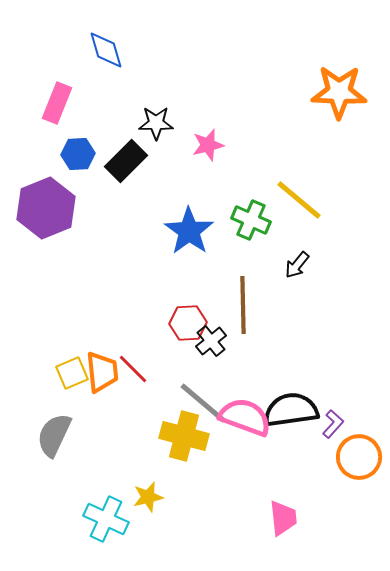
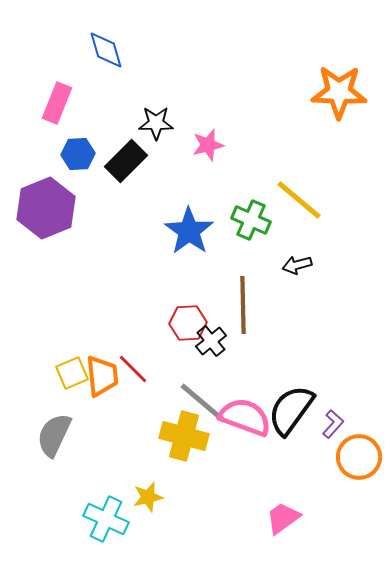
black arrow: rotated 36 degrees clockwise
orange trapezoid: moved 4 px down
black semicircle: rotated 46 degrees counterclockwise
pink trapezoid: rotated 120 degrees counterclockwise
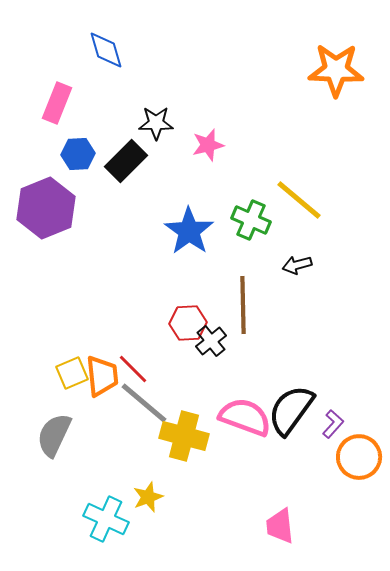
orange star: moved 3 px left, 22 px up
gray line: moved 59 px left
yellow star: rotated 8 degrees counterclockwise
pink trapezoid: moved 3 px left, 8 px down; rotated 60 degrees counterclockwise
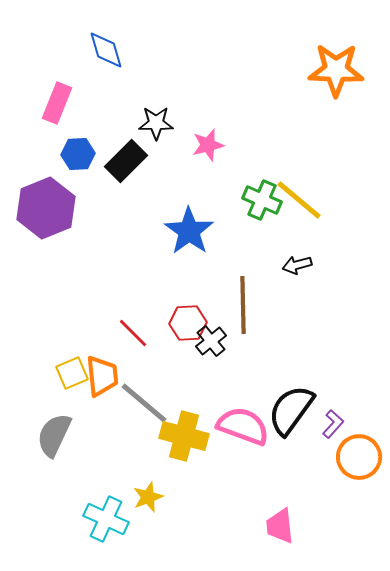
green cross: moved 11 px right, 20 px up
red line: moved 36 px up
pink semicircle: moved 2 px left, 9 px down
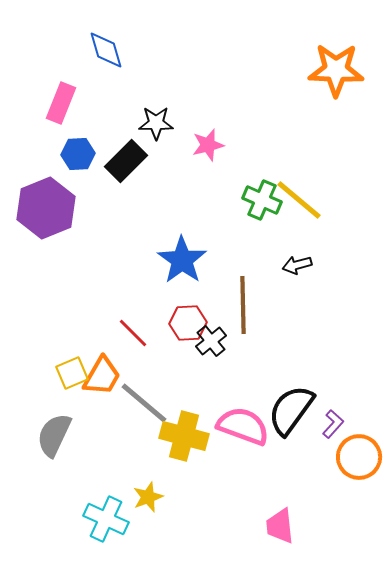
pink rectangle: moved 4 px right
blue star: moved 7 px left, 29 px down
orange trapezoid: rotated 36 degrees clockwise
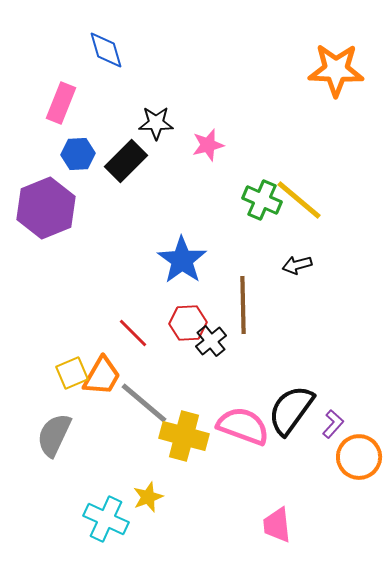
pink trapezoid: moved 3 px left, 1 px up
